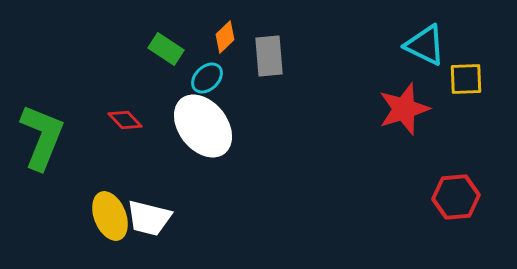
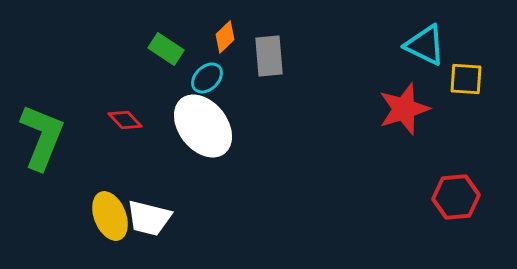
yellow square: rotated 6 degrees clockwise
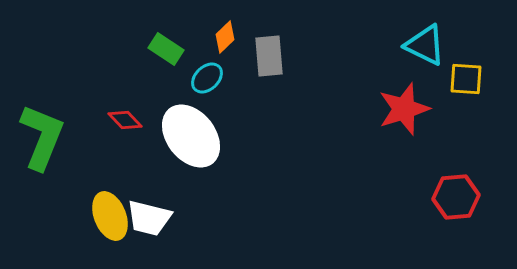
white ellipse: moved 12 px left, 10 px down
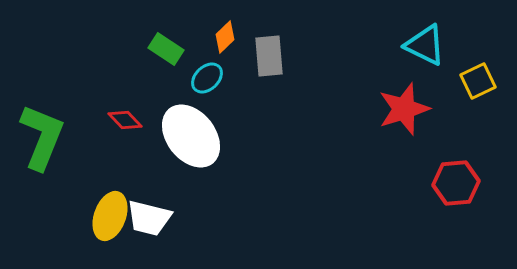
yellow square: moved 12 px right, 2 px down; rotated 30 degrees counterclockwise
red hexagon: moved 14 px up
yellow ellipse: rotated 42 degrees clockwise
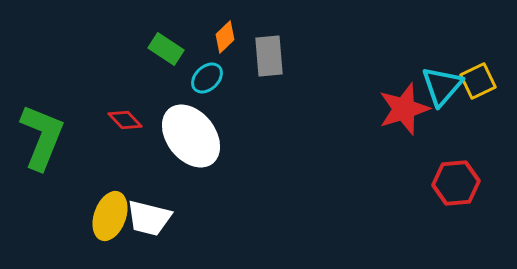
cyan triangle: moved 17 px right, 41 px down; rotated 45 degrees clockwise
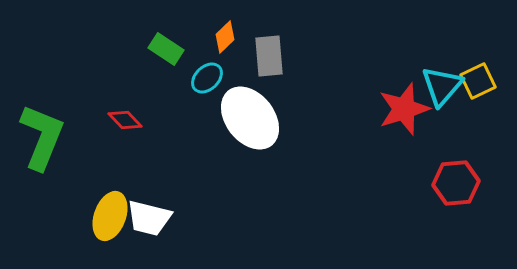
white ellipse: moved 59 px right, 18 px up
